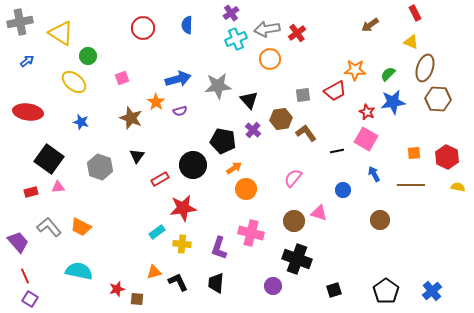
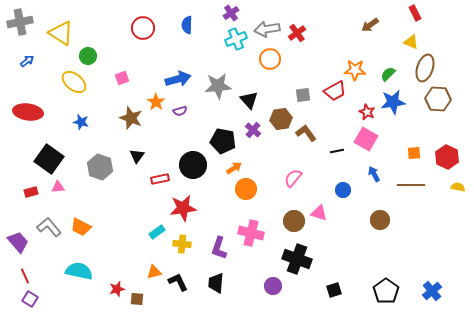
red rectangle at (160, 179): rotated 18 degrees clockwise
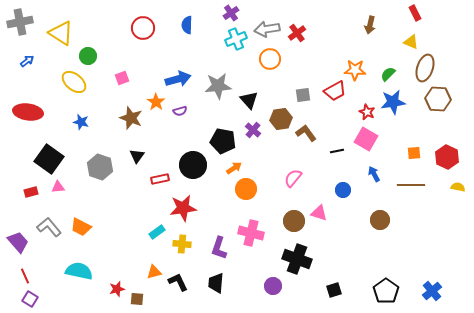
brown arrow at (370, 25): rotated 42 degrees counterclockwise
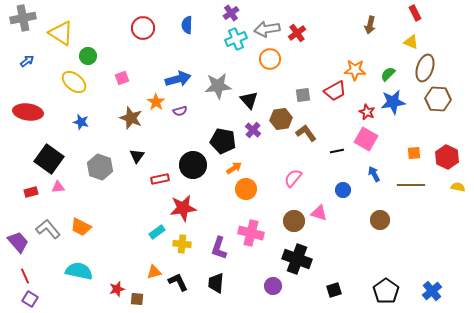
gray cross at (20, 22): moved 3 px right, 4 px up
gray L-shape at (49, 227): moved 1 px left, 2 px down
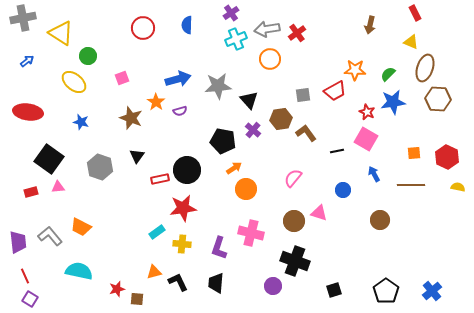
black circle at (193, 165): moved 6 px left, 5 px down
gray L-shape at (48, 229): moved 2 px right, 7 px down
purple trapezoid at (18, 242): rotated 35 degrees clockwise
black cross at (297, 259): moved 2 px left, 2 px down
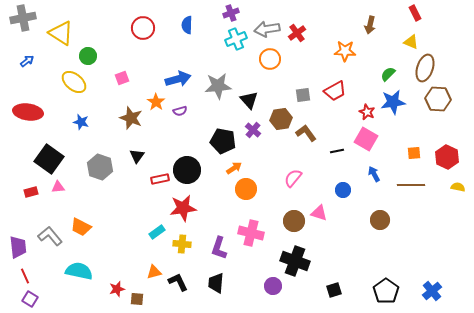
purple cross at (231, 13): rotated 14 degrees clockwise
orange star at (355, 70): moved 10 px left, 19 px up
purple trapezoid at (18, 242): moved 5 px down
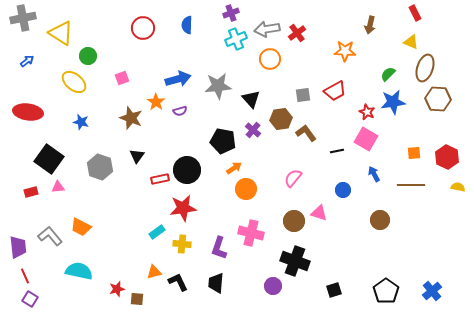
black triangle at (249, 100): moved 2 px right, 1 px up
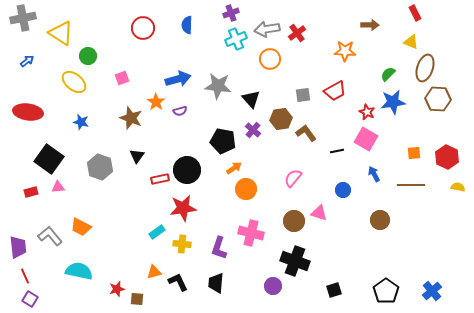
brown arrow at (370, 25): rotated 102 degrees counterclockwise
gray star at (218, 86): rotated 12 degrees clockwise
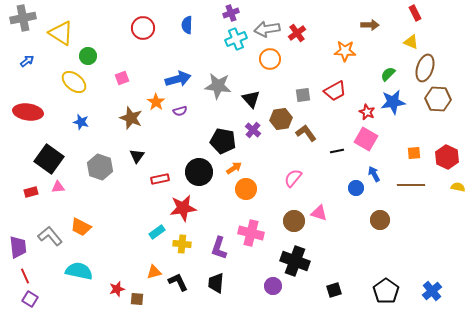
black circle at (187, 170): moved 12 px right, 2 px down
blue circle at (343, 190): moved 13 px right, 2 px up
